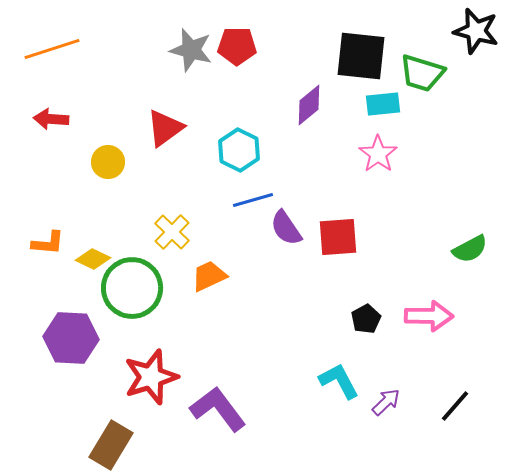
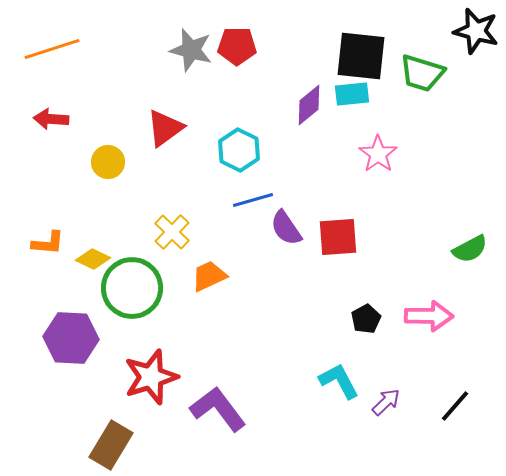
cyan rectangle: moved 31 px left, 10 px up
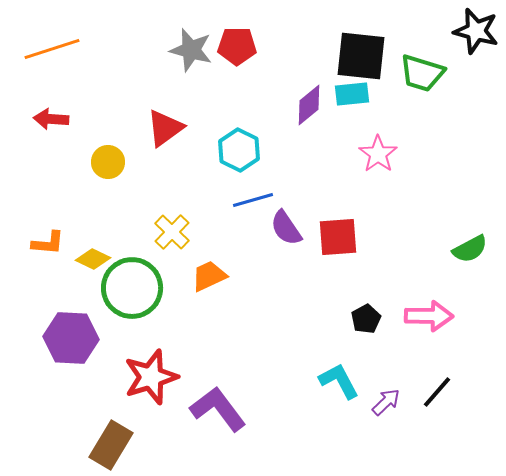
black line: moved 18 px left, 14 px up
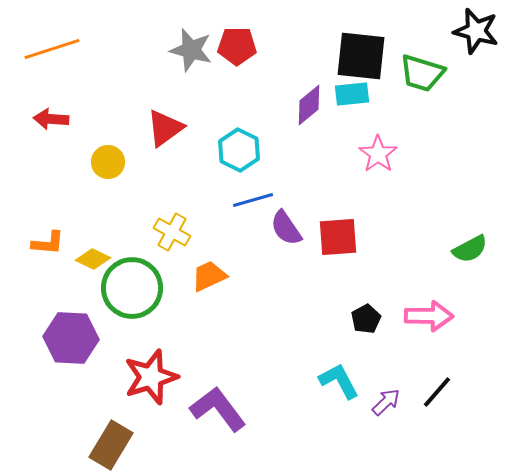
yellow cross: rotated 15 degrees counterclockwise
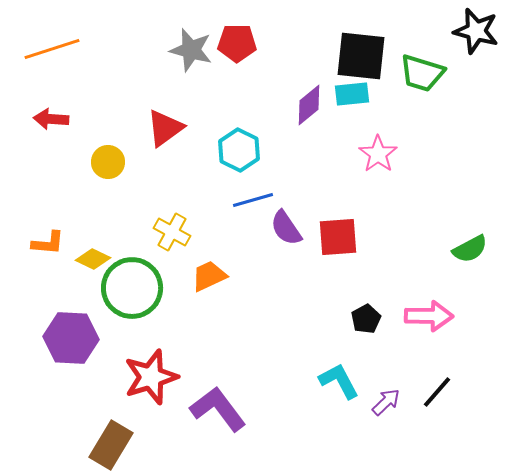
red pentagon: moved 3 px up
